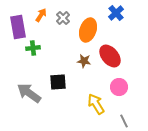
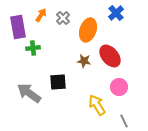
yellow arrow: moved 1 px right, 1 px down
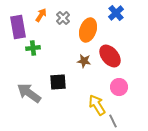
gray line: moved 11 px left
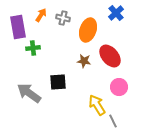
gray cross: rotated 32 degrees counterclockwise
